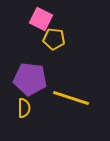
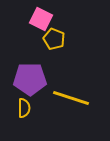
yellow pentagon: rotated 15 degrees clockwise
purple pentagon: rotated 8 degrees counterclockwise
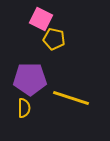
yellow pentagon: rotated 10 degrees counterclockwise
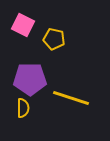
pink square: moved 18 px left, 6 px down
yellow semicircle: moved 1 px left
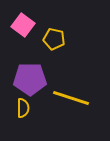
pink square: rotated 10 degrees clockwise
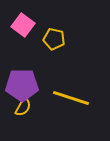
purple pentagon: moved 8 px left, 6 px down
yellow semicircle: moved 1 px up; rotated 30 degrees clockwise
